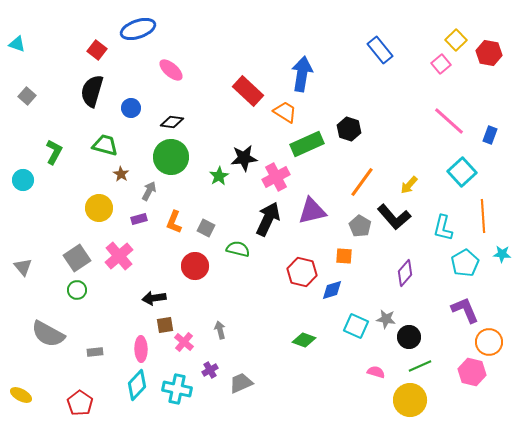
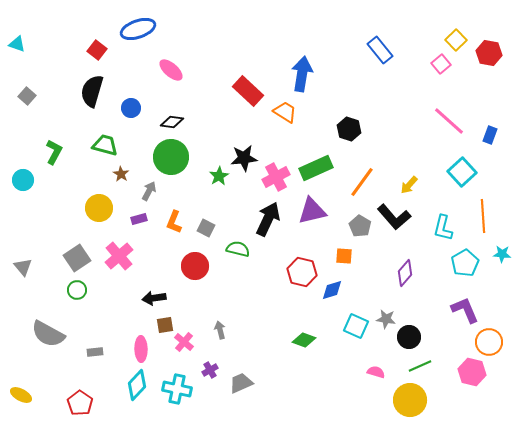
green rectangle at (307, 144): moved 9 px right, 24 px down
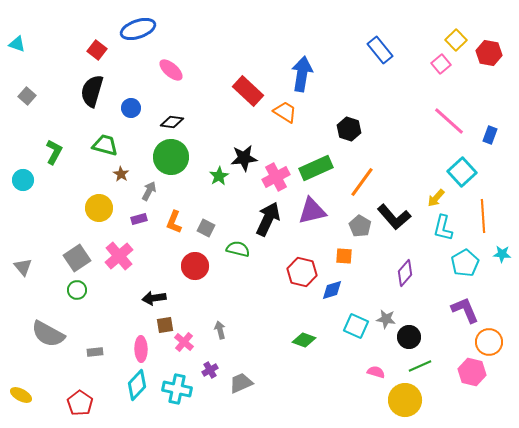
yellow arrow at (409, 185): moved 27 px right, 13 px down
yellow circle at (410, 400): moved 5 px left
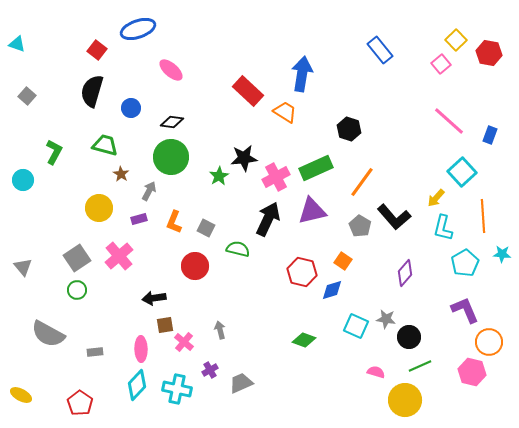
orange square at (344, 256): moved 1 px left, 5 px down; rotated 30 degrees clockwise
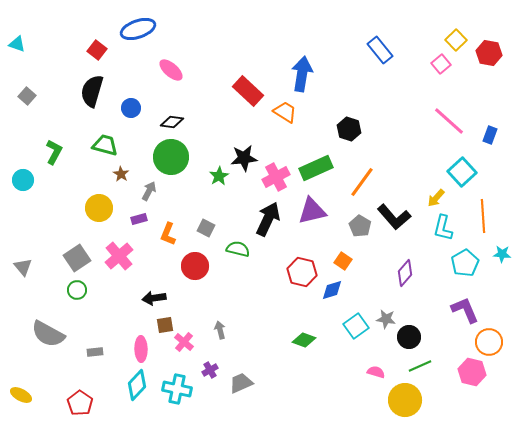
orange L-shape at (174, 222): moved 6 px left, 12 px down
cyan square at (356, 326): rotated 30 degrees clockwise
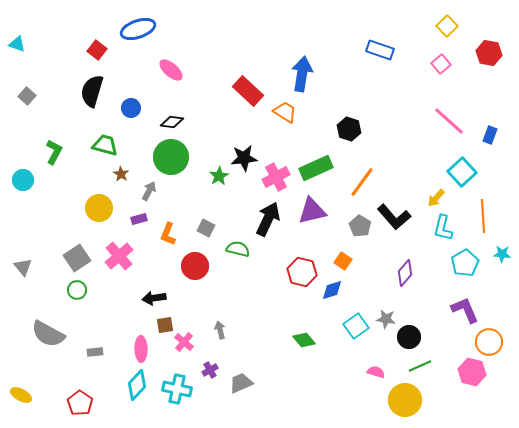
yellow square at (456, 40): moved 9 px left, 14 px up
blue rectangle at (380, 50): rotated 32 degrees counterclockwise
green diamond at (304, 340): rotated 30 degrees clockwise
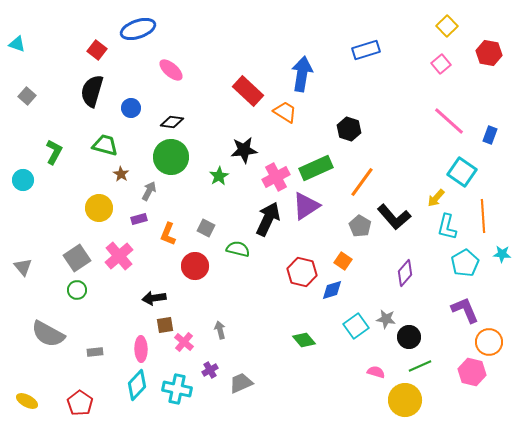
blue rectangle at (380, 50): moved 14 px left; rotated 36 degrees counterclockwise
black star at (244, 158): moved 8 px up
cyan square at (462, 172): rotated 12 degrees counterclockwise
purple triangle at (312, 211): moved 6 px left, 5 px up; rotated 20 degrees counterclockwise
cyan L-shape at (443, 228): moved 4 px right, 1 px up
yellow ellipse at (21, 395): moved 6 px right, 6 px down
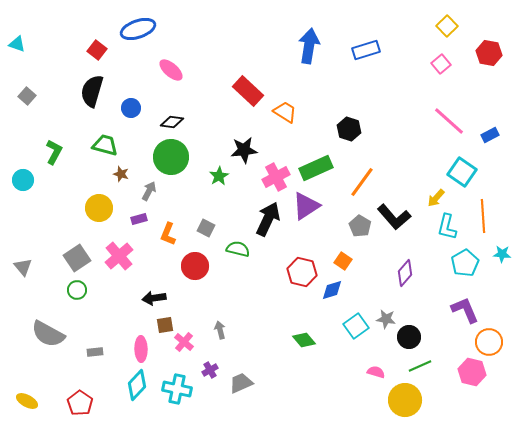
blue arrow at (302, 74): moved 7 px right, 28 px up
blue rectangle at (490, 135): rotated 42 degrees clockwise
brown star at (121, 174): rotated 14 degrees counterclockwise
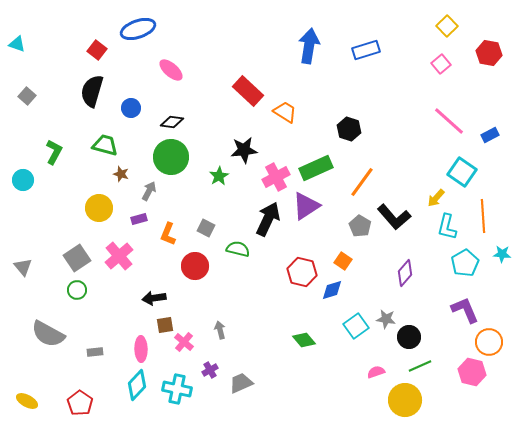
pink semicircle at (376, 372): rotated 36 degrees counterclockwise
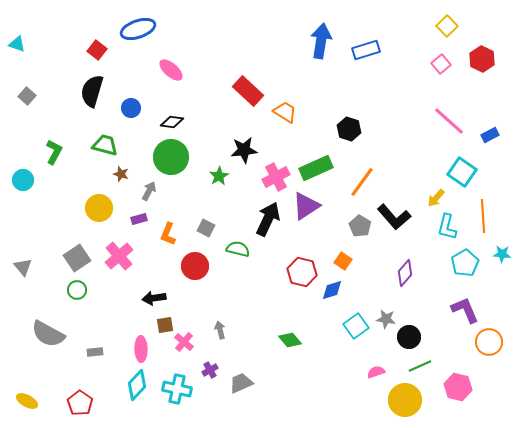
blue arrow at (309, 46): moved 12 px right, 5 px up
red hexagon at (489, 53): moved 7 px left, 6 px down; rotated 15 degrees clockwise
green diamond at (304, 340): moved 14 px left
pink hexagon at (472, 372): moved 14 px left, 15 px down
